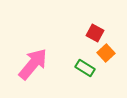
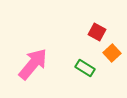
red square: moved 2 px right, 1 px up
orange square: moved 6 px right
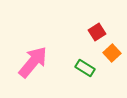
red square: rotated 30 degrees clockwise
pink arrow: moved 2 px up
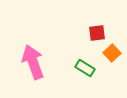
red square: moved 1 px down; rotated 24 degrees clockwise
pink arrow: rotated 60 degrees counterclockwise
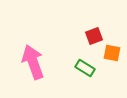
red square: moved 3 px left, 3 px down; rotated 12 degrees counterclockwise
orange square: rotated 36 degrees counterclockwise
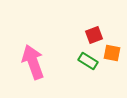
red square: moved 1 px up
green rectangle: moved 3 px right, 7 px up
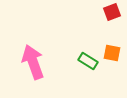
red square: moved 18 px right, 23 px up
